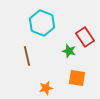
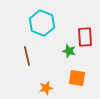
red rectangle: rotated 30 degrees clockwise
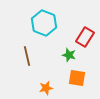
cyan hexagon: moved 2 px right
red rectangle: rotated 36 degrees clockwise
green star: moved 4 px down
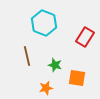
green star: moved 14 px left, 10 px down
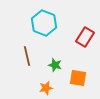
orange square: moved 1 px right
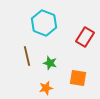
green star: moved 5 px left, 2 px up
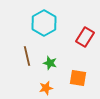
cyan hexagon: rotated 10 degrees clockwise
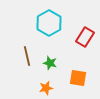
cyan hexagon: moved 5 px right
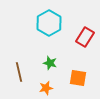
brown line: moved 8 px left, 16 px down
